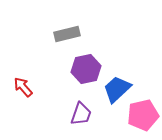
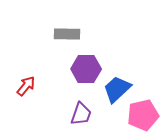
gray rectangle: rotated 15 degrees clockwise
purple hexagon: rotated 12 degrees clockwise
red arrow: moved 3 px right, 1 px up; rotated 80 degrees clockwise
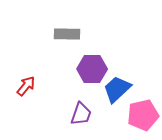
purple hexagon: moved 6 px right
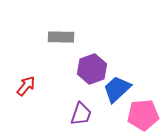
gray rectangle: moved 6 px left, 3 px down
purple hexagon: rotated 20 degrees counterclockwise
pink pentagon: rotated 8 degrees clockwise
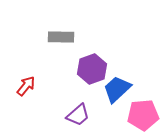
purple trapezoid: moved 3 px left, 1 px down; rotated 30 degrees clockwise
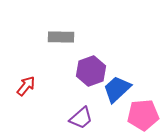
purple hexagon: moved 1 px left, 2 px down
purple trapezoid: moved 3 px right, 3 px down
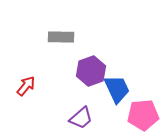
blue trapezoid: rotated 108 degrees clockwise
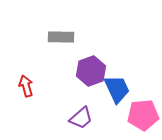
red arrow: rotated 55 degrees counterclockwise
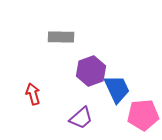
red arrow: moved 7 px right, 8 px down
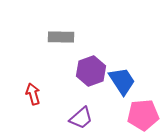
blue trapezoid: moved 5 px right, 8 px up; rotated 8 degrees counterclockwise
